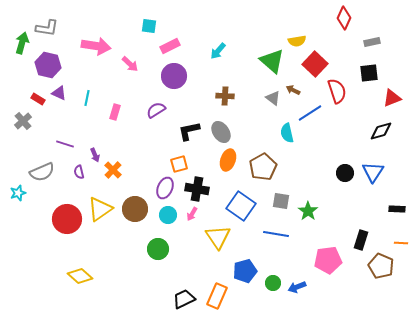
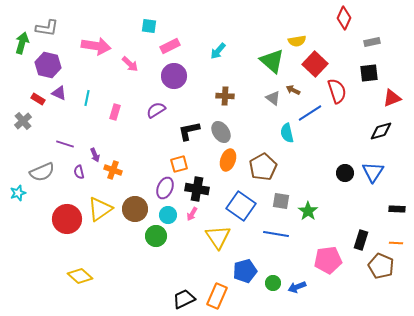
orange cross at (113, 170): rotated 24 degrees counterclockwise
orange line at (401, 243): moved 5 px left
green circle at (158, 249): moved 2 px left, 13 px up
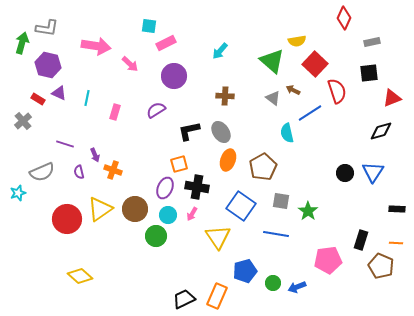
pink rectangle at (170, 46): moved 4 px left, 3 px up
cyan arrow at (218, 51): moved 2 px right
black cross at (197, 189): moved 2 px up
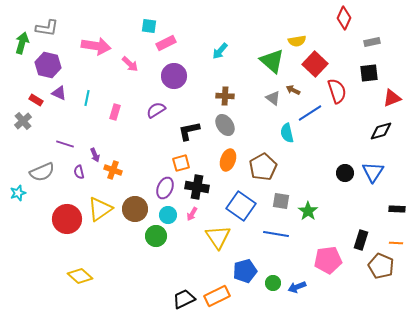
red rectangle at (38, 99): moved 2 px left, 1 px down
gray ellipse at (221, 132): moved 4 px right, 7 px up
orange square at (179, 164): moved 2 px right, 1 px up
orange rectangle at (217, 296): rotated 40 degrees clockwise
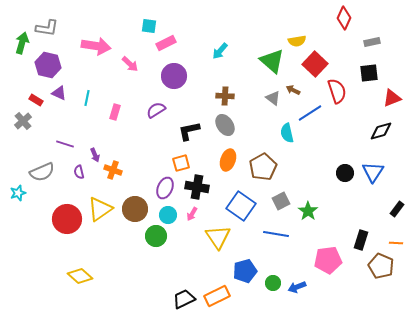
gray square at (281, 201): rotated 36 degrees counterclockwise
black rectangle at (397, 209): rotated 56 degrees counterclockwise
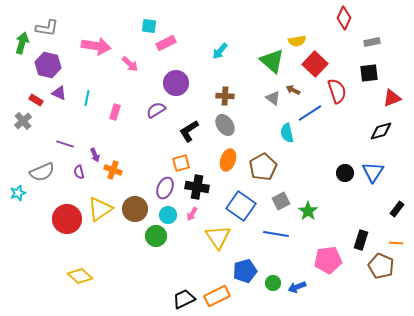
purple circle at (174, 76): moved 2 px right, 7 px down
black L-shape at (189, 131): rotated 20 degrees counterclockwise
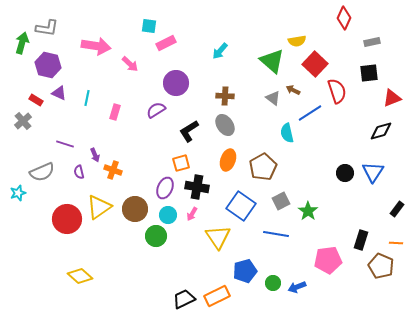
yellow triangle at (100, 209): moved 1 px left, 2 px up
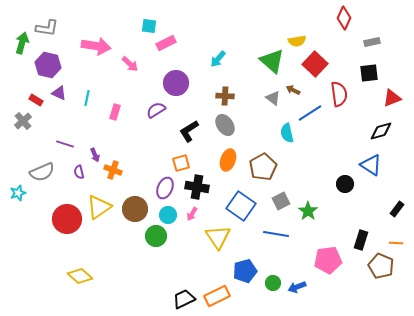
cyan arrow at (220, 51): moved 2 px left, 8 px down
red semicircle at (337, 91): moved 2 px right, 3 px down; rotated 10 degrees clockwise
blue triangle at (373, 172): moved 2 px left, 7 px up; rotated 30 degrees counterclockwise
black circle at (345, 173): moved 11 px down
